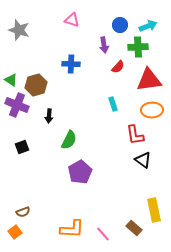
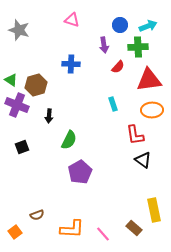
brown semicircle: moved 14 px right, 3 px down
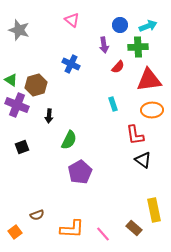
pink triangle: rotated 21 degrees clockwise
blue cross: rotated 24 degrees clockwise
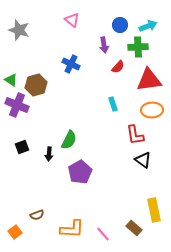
black arrow: moved 38 px down
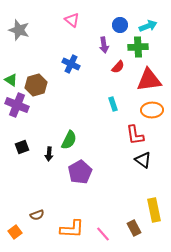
brown rectangle: rotated 21 degrees clockwise
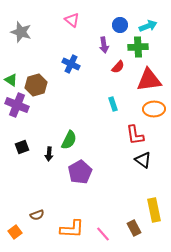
gray star: moved 2 px right, 2 px down
orange ellipse: moved 2 px right, 1 px up
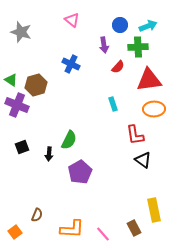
brown semicircle: rotated 48 degrees counterclockwise
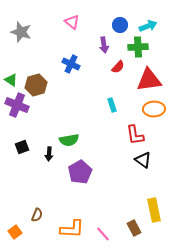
pink triangle: moved 2 px down
cyan rectangle: moved 1 px left, 1 px down
green semicircle: rotated 54 degrees clockwise
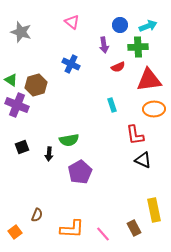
red semicircle: rotated 24 degrees clockwise
black triangle: rotated 12 degrees counterclockwise
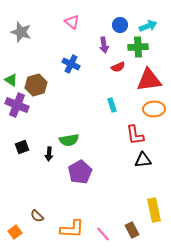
black triangle: rotated 30 degrees counterclockwise
brown semicircle: moved 1 px down; rotated 112 degrees clockwise
brown rectangle: moved 2 px left, 2 px down
